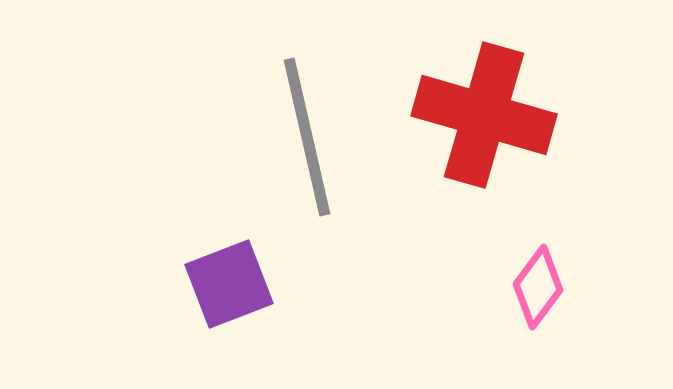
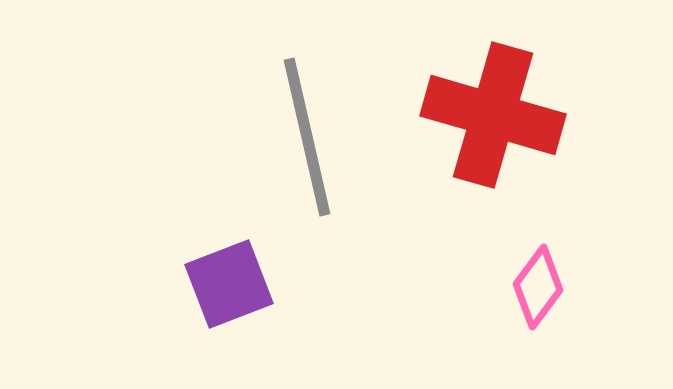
red cross: moved 9 px right
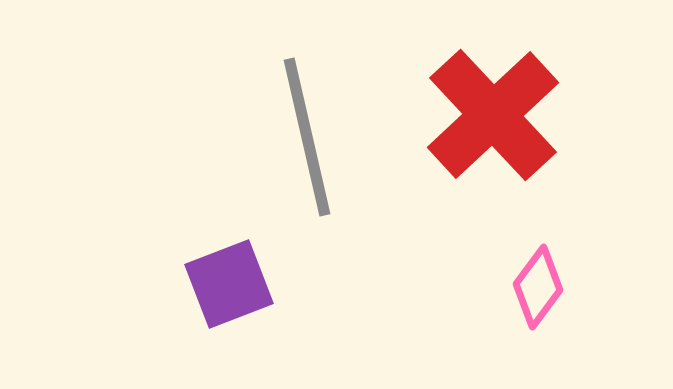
red cross: rotated 31 degrees clockwise
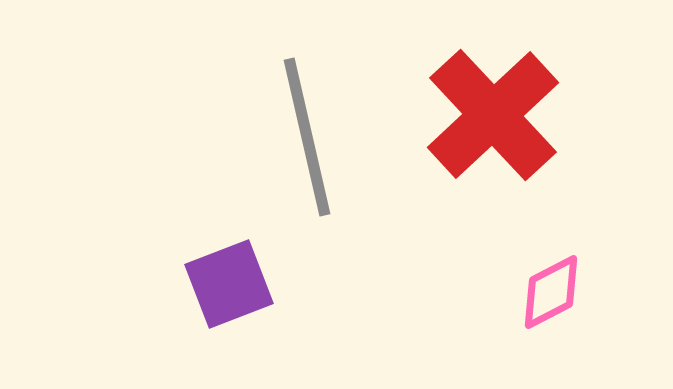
pink diamond: moved 13 px right, 5 px down; rotated 26 degrees clockwise
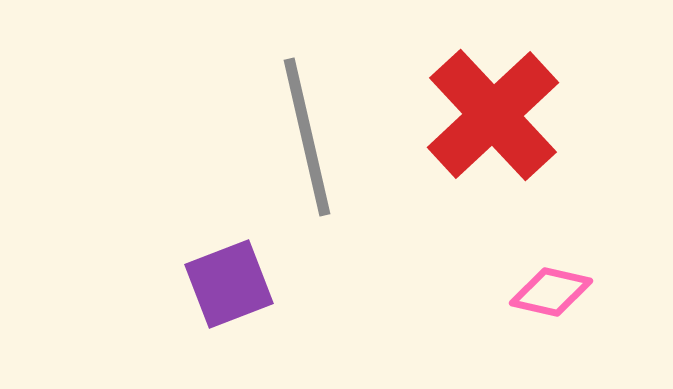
pink diamond: rotated 40 degrees clockwise
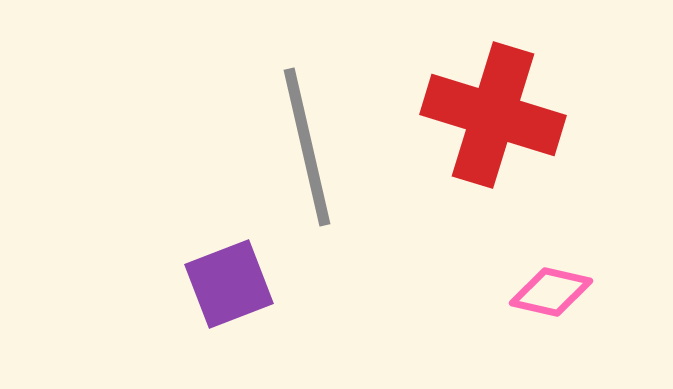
red cross: rotated 30 degrees counterclockwise
gray line: moved 10 px down
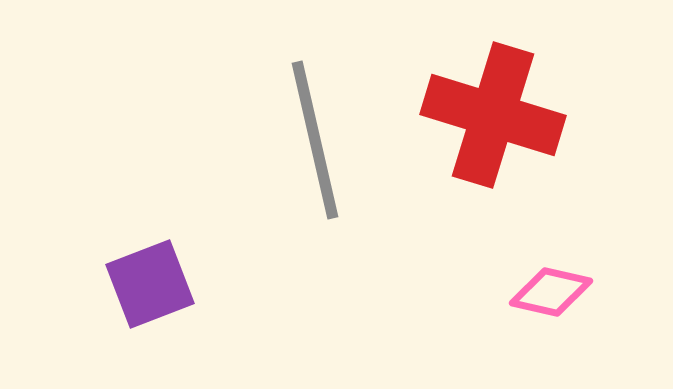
gray line: moved 8 px right, 7 px up
purple square: moved 79 px left
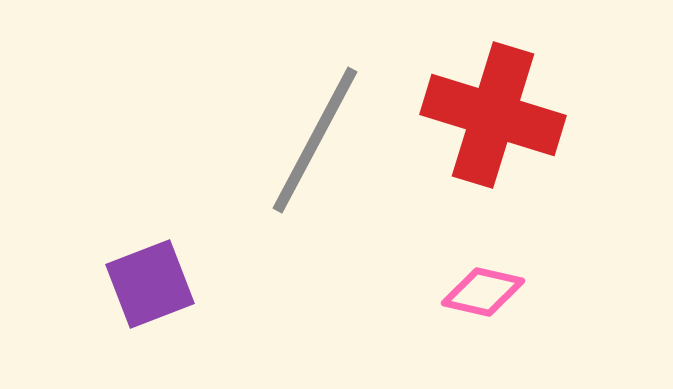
gray line: rotated 41 degrees clockwise
pink diamond: moved 68 px left
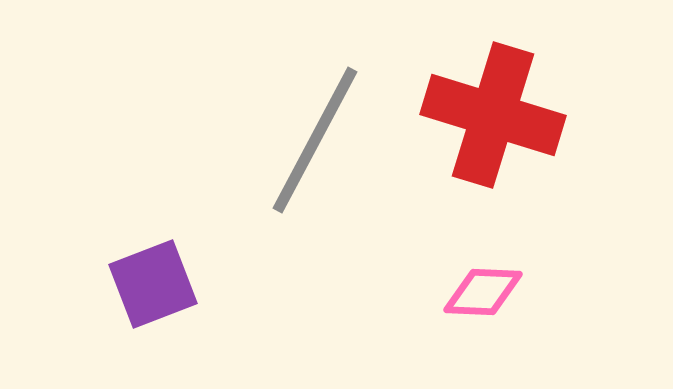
purple square: moved 3 px right
pink diamond: rotated 10 degrees counterclockwise
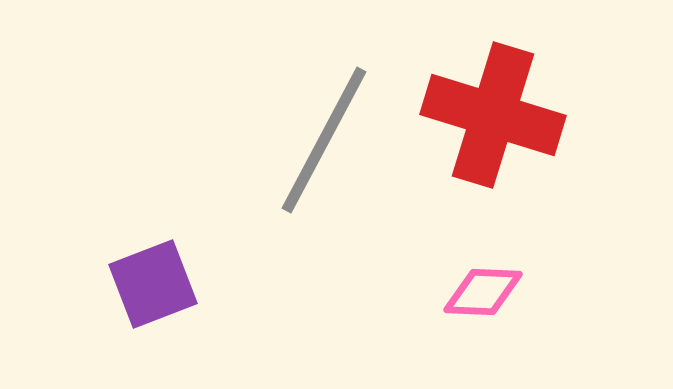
gray line: moved 9 px right
